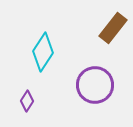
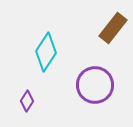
cyan diamond: moved 3 px right
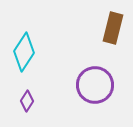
brown rectangle: rotated 24 degrees counterclockwise
cyan diamond: moved 22 px left
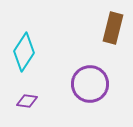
purple circle: moved 5 px left, 1 px up
purple diamond: rotated 65 degrees clockwise
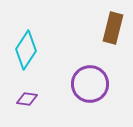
cyan diamond: moved 2 px right, 2 px up
purple diamond: moved 2 px up
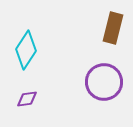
purple circle: moved 14 px right, 2 px up
purple diamond: rotated 15 degrees counterclockwise
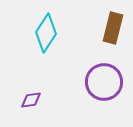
cyan diamond: moved 20 px right, 17 px up
purple diamond: moved 4 px right, 1 px down
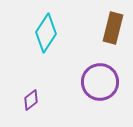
purple circle: moved 4 px left
purple diamond: rotated 30 degrees counterclockwise
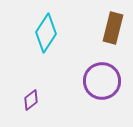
purple circle: moved 2 px right, 1 px up
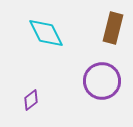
cyan diamond: rotated 60 degrees counterclockwise
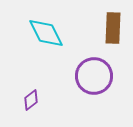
brown rectangle: rotated 12 degrees counterclockwise
purple circle: moved 8 px left, 5 px up
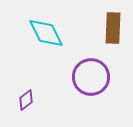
purple circle: moved 3 px left, 1 px down
purple diamond: moved 5 px left
